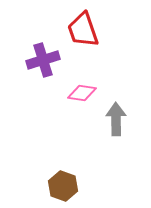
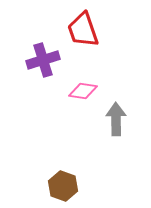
pink diamond: moved 1 px right, 2 px up
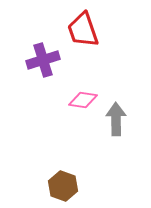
pink diamond: moved 9 px down
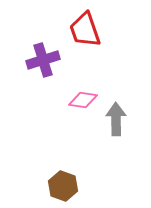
red trapezoid: moved 2 px right
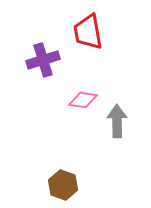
red trapezoid: moved 3 px right, 2 px down; rotated 9 degrees clockwise
gray arrow: moved 1 px right, 2 px down
brown hexagon: moved 1 px up
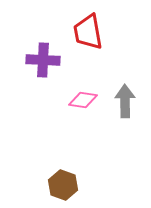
purple cross: rotated 20 degrees clockwise
gray arrow: moved 8 px right, 20 px up
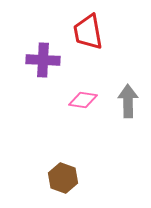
gray arrow: moved 3 px right
brown hexagon: moved 7 px up
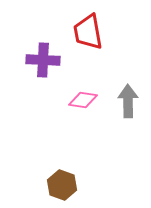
brown hexagon: moved 1 px left, 7 px down
